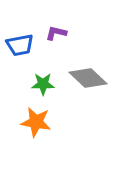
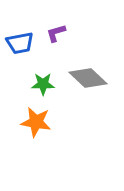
purple L-shape: rotated 30 degrees counterclockwise
blue trapezoid: moved 2 px up
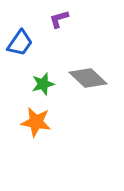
purple L-shape: moved 3 px right, 14 px up
blue trapezoid: rotated 44 degrees counterclockwise
green star: rotated 15 degrees counterclockwise
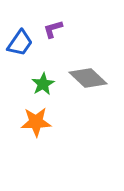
purple L-shape: moved 6 px left, 10 px down
green star: rotated 15 degrees counterclockwise
orange star: rotated 12 degrees counterclockwise
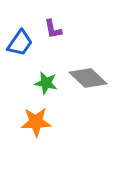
purple L-shape: rotated 85 degrees counterclockwise
green star: moved 3 px right, 1 px up; rotated 30 degrees counterclockwise
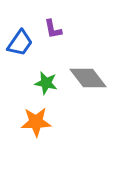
gray diamond: rotated 9 degrees clockwise
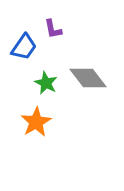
blue trapezoid: moved 4 px right, 4 px down
green star: rotated 15 degrees clockwise
orange star: rotated 28 degrees counterclockwise
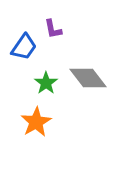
green star: rotated 10 degrees clockwise
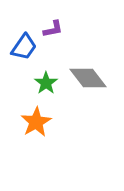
purple L-shape: rotated 90 degrees counterclockwise
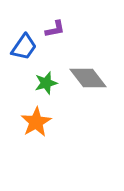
purple L-shape: moved 2 px right
green star: rotated 20 degrees clockwise
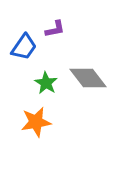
green star: rotated 25 degrees counterclockwise
orange star: rotated 20 degrees clockwise
